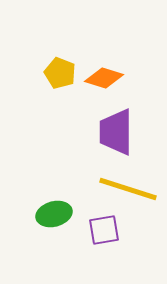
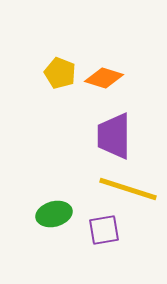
purple trapezoid: moved 2 px left, 4 px down
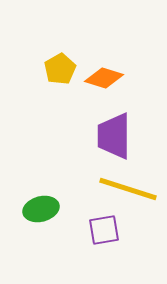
yellow pentagon: moved 4 px up; rotated 20 degrees clockwise
green ellipse: moved 13 px left, 5 px up
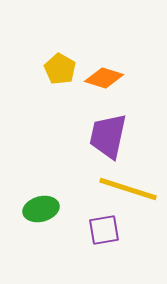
yellow pentagon: rotated 12 degrees counterclockwise
purple trapezoid: moved 6 px left; rotated 12 degrees clockwise
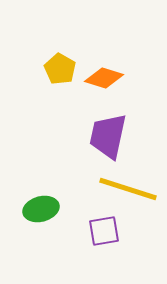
purple square: moved 1 px down
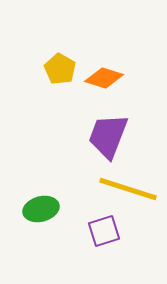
purple trapezoid: rotated 9 degrees clockwise
purple square: rotated 8 degrees counterclockwise
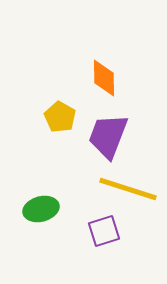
yellow pentagon: moved 48 px down
orange diamond: rotated 72 degrees clockwise
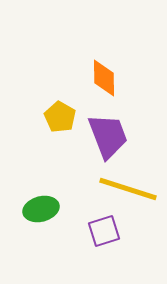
purple trapezoid: rotated 138 degrees clockwise
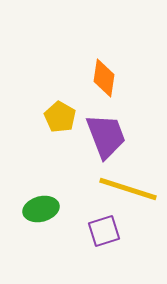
orange diamond: rotated 9 degrees clockwise
purple trapezoid: moved 2 px left
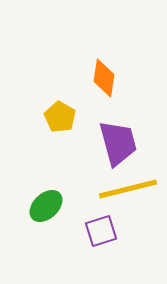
purple trapezoid: moved 12 px right, 7 px down; rotated 6 degrees clockwise
yellow line: rotated 32 degrees counterclockwise
green ellipse: moved 5 px right, 3 px up; rotated 28 degrees counterclockwise
purple square: moved 3 px left
